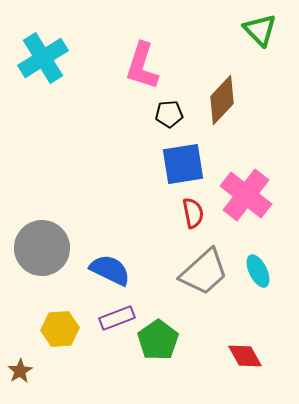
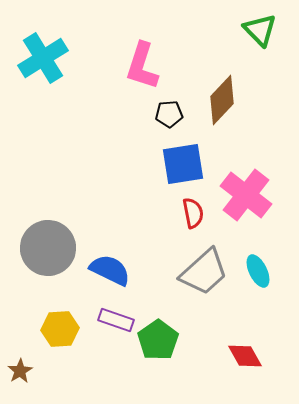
gray circle: moved 6 px right
purple rectangle: moved 1 px left, 2 px down; rotated 40 degrees clockwise
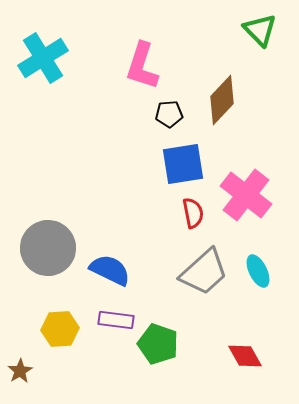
purple rectangle: rotated 12 degrees counterclockwise
green pentagon: moved 4 px down; rotated 18 degrees counterclockwise
